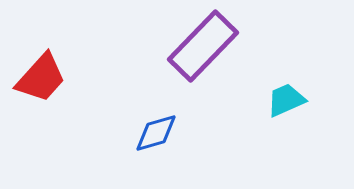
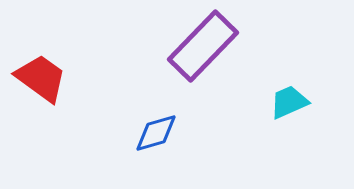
red trapezoid: rotated 96 degrees counterclockwise
cyan trapezoid: moved 3 px right, 2 px down
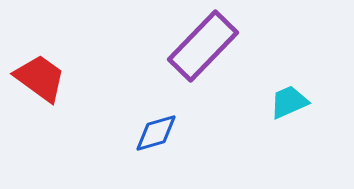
red trapezoid: moved 1 px left
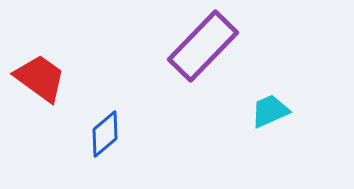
cyan trapezoid: moved 19 px left, 9 px down
blue diamond: moved 51 px left, 1 px down; rotated 24 degrees counterclockwise
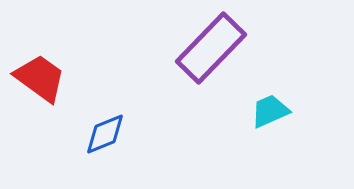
purple rectangle: moved 8 px right, 2 px down
blue diamond: rotated 18 degrees clockwise
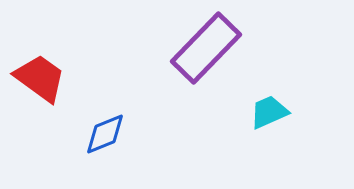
purple rectangle: moved 5 px left
cyan trapezoid: moved 1 px left, 1 px down
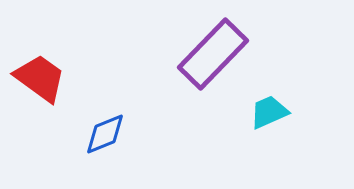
purple rectangle: moved 7 px right, 6 px down
